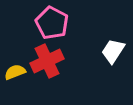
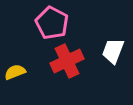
white trapezoid: rotated 12 degrees counterclockwise
red cross: moved 20 px right
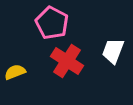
red cross: rotated 32 degrees counterclockwise
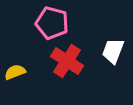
pink pentagon: rotated 12 degrees counterclockwise
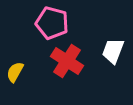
yellow semicircle: rotated 40 degrees counterclockwise
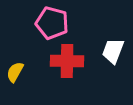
red cross: rotated 32 degrees counterclockwise
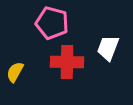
white trapezoid: moved 5 px left, 3 px up
red cross: moved 1 px down
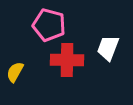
pink pentagon: moved 3 px left, 2 px down
red cross: moved 2 px up
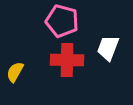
pink pentagon: moved 13 px right, 4 px up
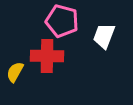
white trapezoid: moved 4 px left, 12 px up
red cross: moved 20 px left, 4 px up
